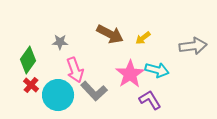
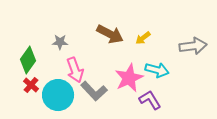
pink star: moved 1 px left, 4 px down; rotated 8 degrees clockwise
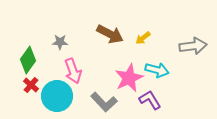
pink arrow: moved 2 px left, 1 px down
gray L-shape: moved 10 px right, 11 px down
cyan circle: moved 1 px left, 1 px down
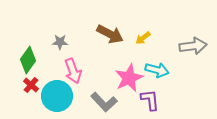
purple L-shape: rotated 25 degrees clockwise
